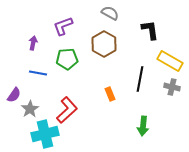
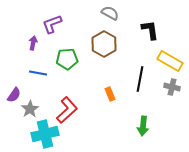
purple L-shape: moved 11 px left, 2 px up
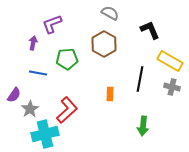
black L-shape: rotated 15 degrees counterclockwise
orange rectangle: rotated 24 degrees clockwise
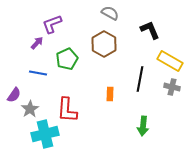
purple arrow: moved 4 px right; rotated 32 degrees clockwise
green pentagon: rotated 20 degrees counterclockwise
red L-shape: rotated 136 degrees clockwise
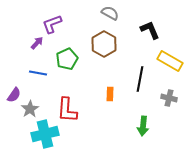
gray cross: moved 3 px left, 11 px down
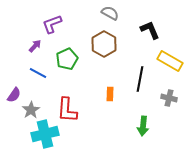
purple arrow: moved 2 px left, 3 px down
blue line: rotated 18 degrees clockwise
gray star: moved 1 px right, 1 px down
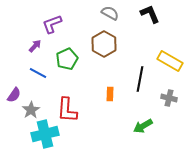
black L-shape: moved 16 px up
green arrow: rotated 54 degrees clockwise
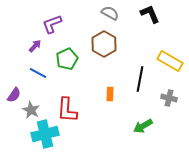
gray star: rotated 12 degrees counterclockwise
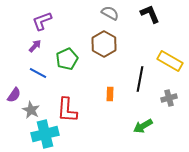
purple L-shape: moved 10 px left, 3 px up
gray cross: rotated 28 degrees counterclockwise
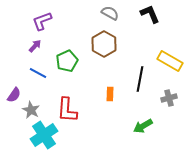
green pentagon: moved 2 px down
cyan cross: moved 1 px left, 1 px down; rotated 20 degrees counterclockwise
